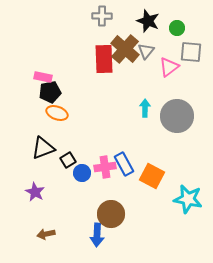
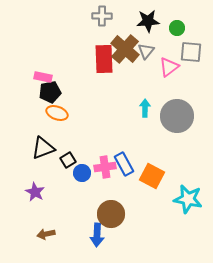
black star: rotated 25 degrees counterclockwise
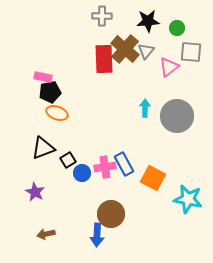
orange square: moved 1 px right, 2 px down
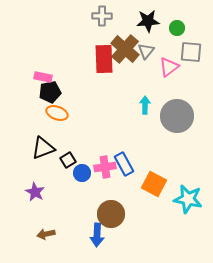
cyan arrow: moved 3 px up
orange square: moved 1 px right, 6 px down
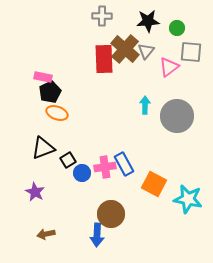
black pentagon: rotated 15 degrees counterclockwise
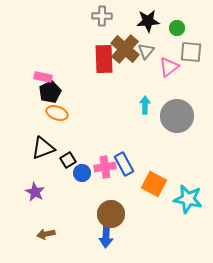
blue arrow: moved 9 px right, 1 px down
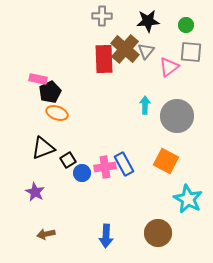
green circle: moved 9 px right, 3 px up
pink rectangle: moved 5 px left, 2 px down
orange square: moved 12 px right, 23 px up
cyan star: rotated 16 degrees clockwise
brown circle: moved 47 px right, 19 px down
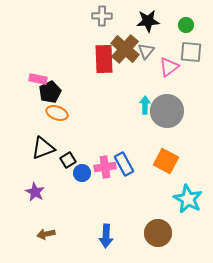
gray circle: moved 10 px left, 5 px up
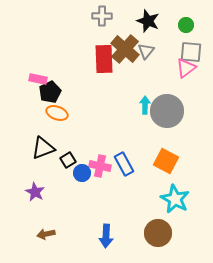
black star: rotated 25 degrees clockwise
pink triangle: moved 17 px right, 1 px down
pink cross: moved 5 px left, 1 px up; rotated 20 degrees clockwise
cyan star: moved 13 px left
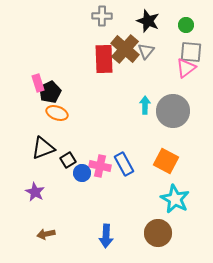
pink rectangle: moved 4 px down; rotated 60 degrees clockwise
gray circle: moved 6 px right
